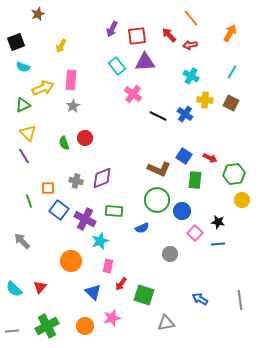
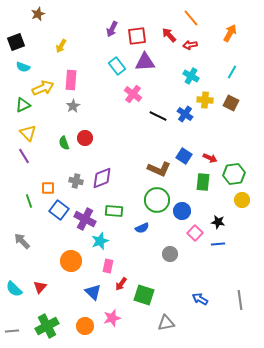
green rectangle at (195, 180): moved 8 px right, 2 px down
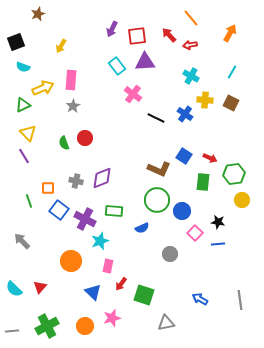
black line at (158, 116): moved 2 px left, 2 px down
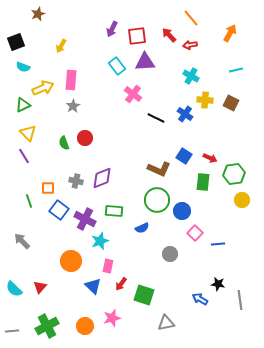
cyan line at (232, 72): moved 4 px right, 2 px up; rotated 48 degrees clockwise
black star at (218, 222): moved 62 px down
blue triangle at (93, 292): moved 6 px up
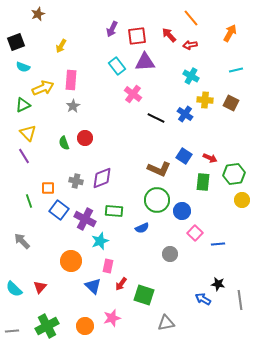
blue arrow at (200, 299): moved 3 px right
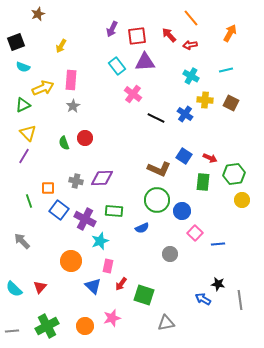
cyan line at (236, 70): moved 10 px left
purple line at (24, 156): rotated 63 degrees clockwise
purple diamond at (102, 178): rotated 20 degrees clockwise
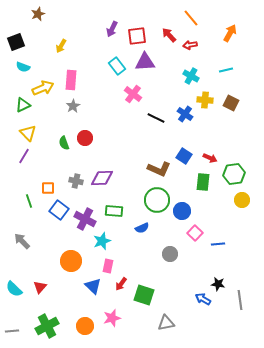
cyan star at (100, 241): moved 2 px right
